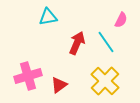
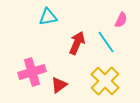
pink cross: moved 4 px right, 4 px up
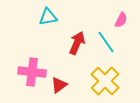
pink cross: rotated 24 degrees clockwise
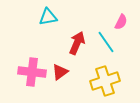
pink semicircle: moved 2 px down
yellow cross: rotated 28 degrees clockwise
red triangle: moved 1 px right, 13 px up
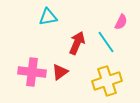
yellow cross: moved 2 px right
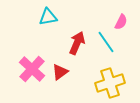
pink cross: moved 3 px up; rotated 36 degrees clockwise
yellow cross: moved 3 px right, 2 px down
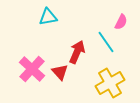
red arrow: moved 9 px down
red triangle: rotated 36 degrees counterclockwise
yellow cross: rotated 12 degrees counterclockwise
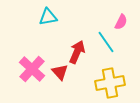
yellow cross: rotated 20 degrees clockwise
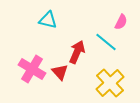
cyan triangle: moved 3 px down; rotated 24 degrees clockwise
cyan line: rotated 15 degrees counterclockwise
pink cross: rotated 12 degrees counterclockwise
yellow cross: rotated 32 degrees counterclockwise
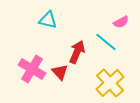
pink semicircle: rotated 35 degrees clockwise
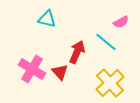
cyan triangle: moved 1 px left, 1 px up
